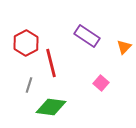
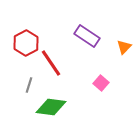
red line: rotated 20 degrees counterclockwise
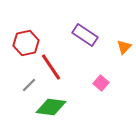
purple rectangle: moved 2 px left, 1 px up
red hexagon: rotated 15 degrees clockwise
red line: moved 4 px down
gray line: rotated 28 degrees clockwise
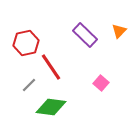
purple rectangle: rotated 10 degrees clockwise
orange triangle: moved 5 px left, 16 px up
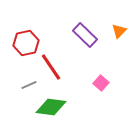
gray line: rotated 21 degrees clockwise
